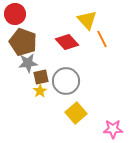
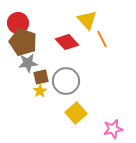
red circle: moved 3 px right, 9 px down
pink star: rotated 12 degrees counterclockwise
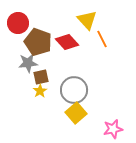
brown pentagon: moved 15 px right
gray circle: moved 8 px right, 9 px down
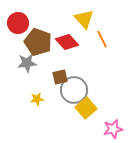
yellow triangle: moved 3 px left, 1 px up
gray star: moved 1 px left
brown square: moved 19 px right
yellow star: moved 3 px left, 8 px down; rotated 24 degrees clockwise
yellow square: moved 10 px right, 5 px up
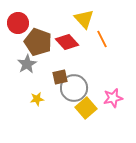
gray star: moved 1 px down; rotated 24 degrees counterclockwise
gray circle: moved 2 px up
pink star: moved 31 px up
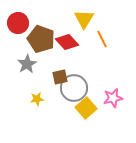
yellow triangle: rotated 15 degrees clockwise
brown pentagon: moved 3 px right, 3 px up
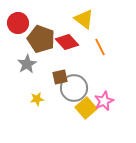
yellow triangle: rotated 25 degrees counterclockwise
orange line: moved 2 px left, 8 px down
pink star: moved 9 px left, 3 px down; rotated 12 degrees counterclockwise
